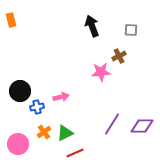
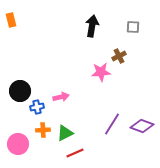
black arrow: rotated 30 degrees clockwise
gray square: moved 2 px right, 3 px up
purple diamond: rotated 20 degrees clockwise
orange cross: moved 1 px left, 2 px up; rotated 32 degrees clockwise
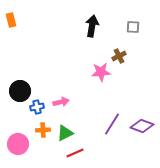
pink arrow: moved 5 px down
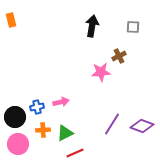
black circle: moved 5 px left, 26 px down
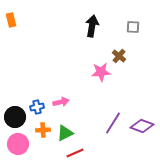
brown cross: rotated 24 degrees counterclockwise
purple line: moved 1 px right, 1 px up
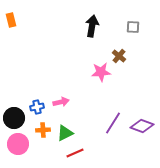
black circle: moved 1 px left, 1 px down
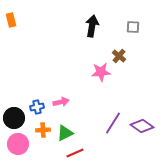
purple diamond: rotated 15 degrees clockwise
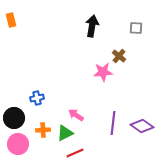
gray square: moved 3 px right, 1 px down
pink star: moved 2 px right
pink arrow: moved 15 px right, 13 px down; rotated 133 degrees counterclockwise
blue cross: moved 9 px up
purple line: rotated 25 degrees counterclockwise
